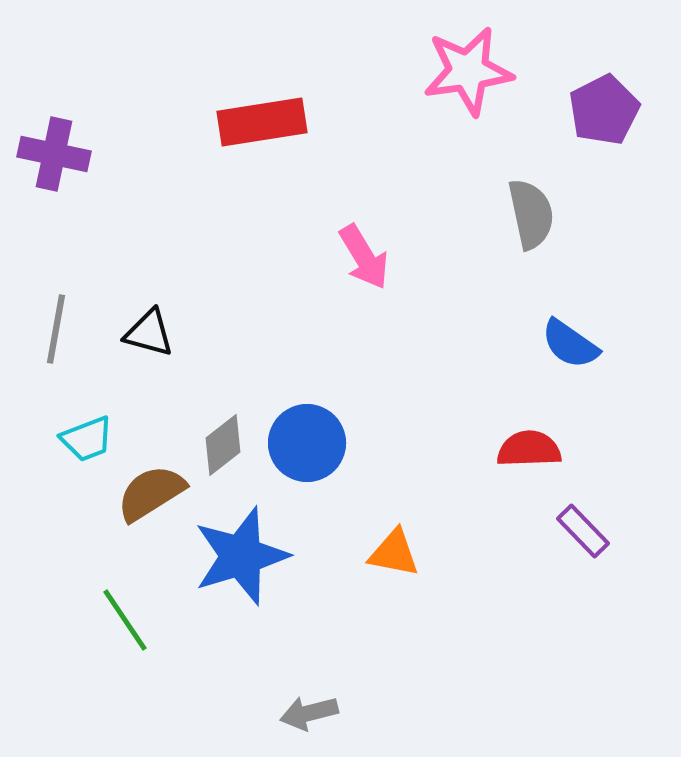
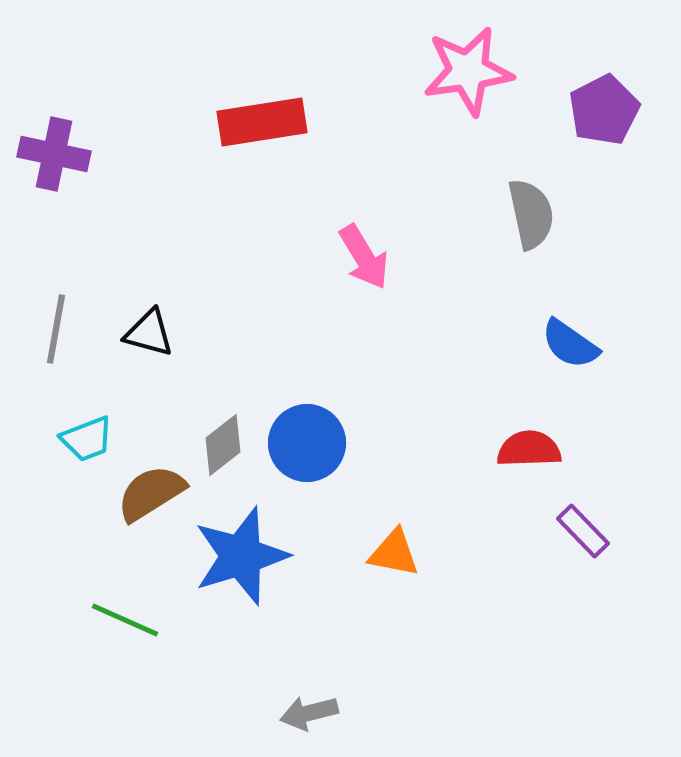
green line: rotated 32 degrees counterclockwise
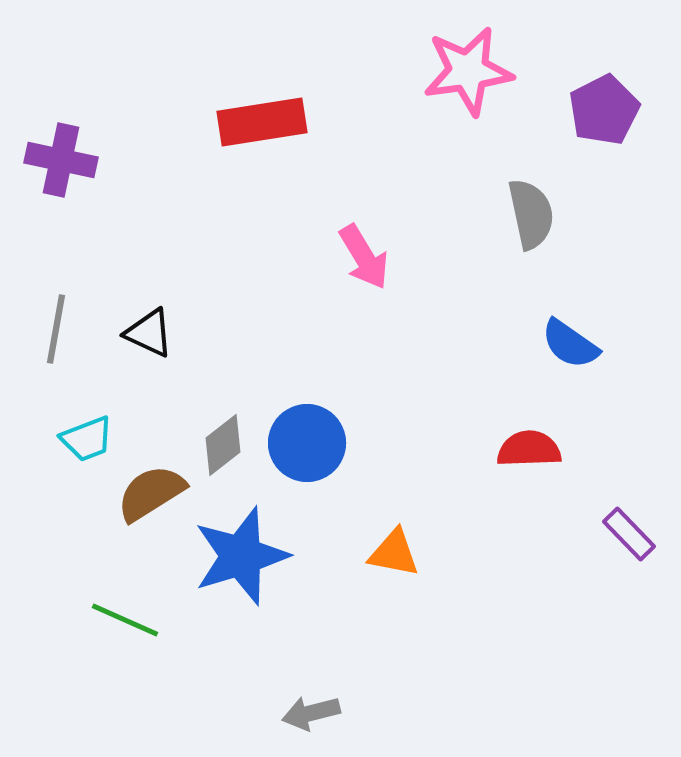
purple cross: moved 7 px right, 6 px down
black triangle: rotated 10 degrees clockwise
purple rectangle: moved 46 px right, 3 px down
gray arrow: moved 2 px right
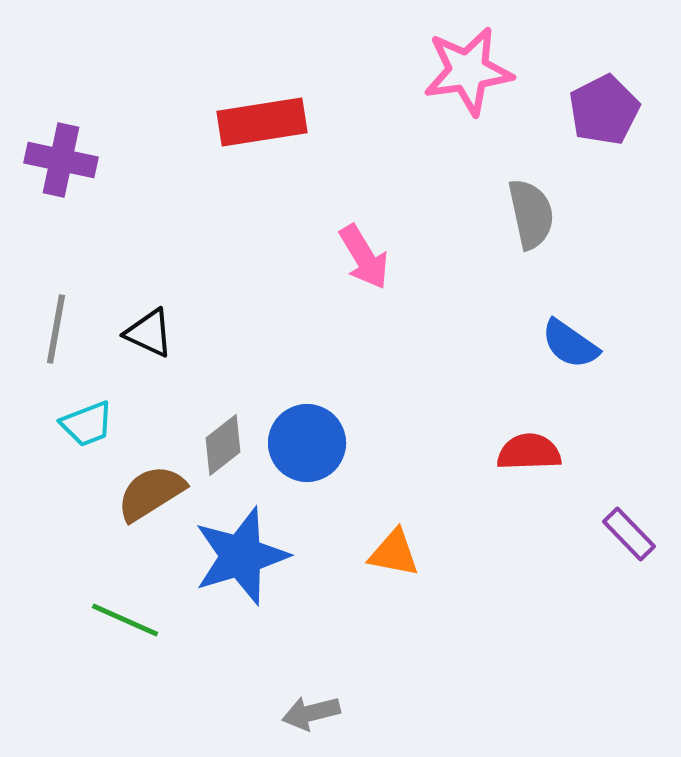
cyan trapezoid: moved 15 px up
red semicircle: moved 3 px down
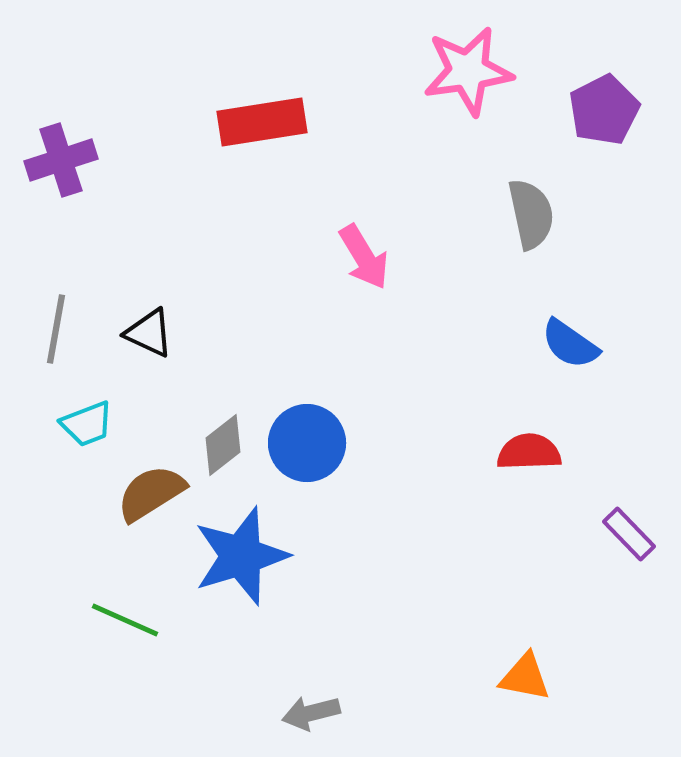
purple cross: rotated 30 degrees counterclockwise
orange triangle: moved 131 px right, 124 px down
